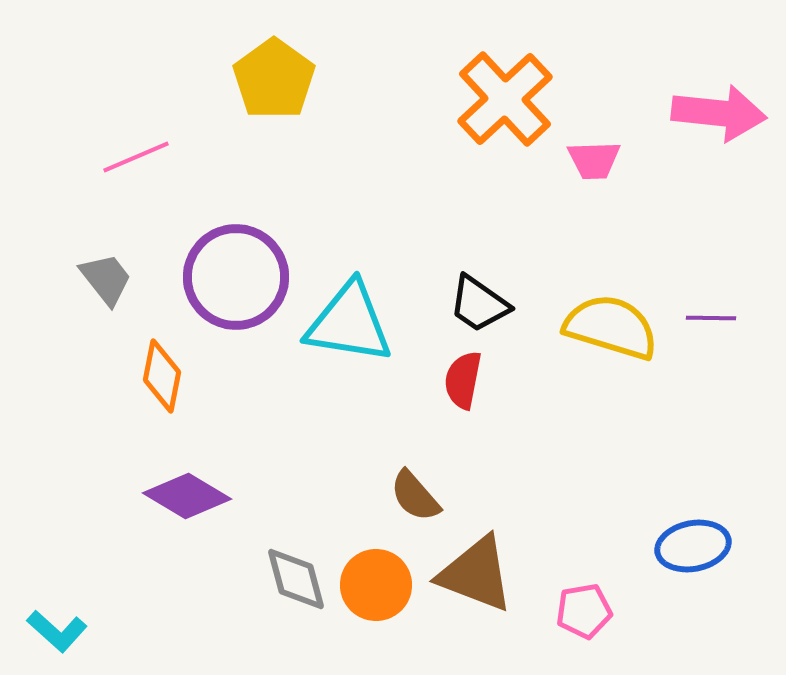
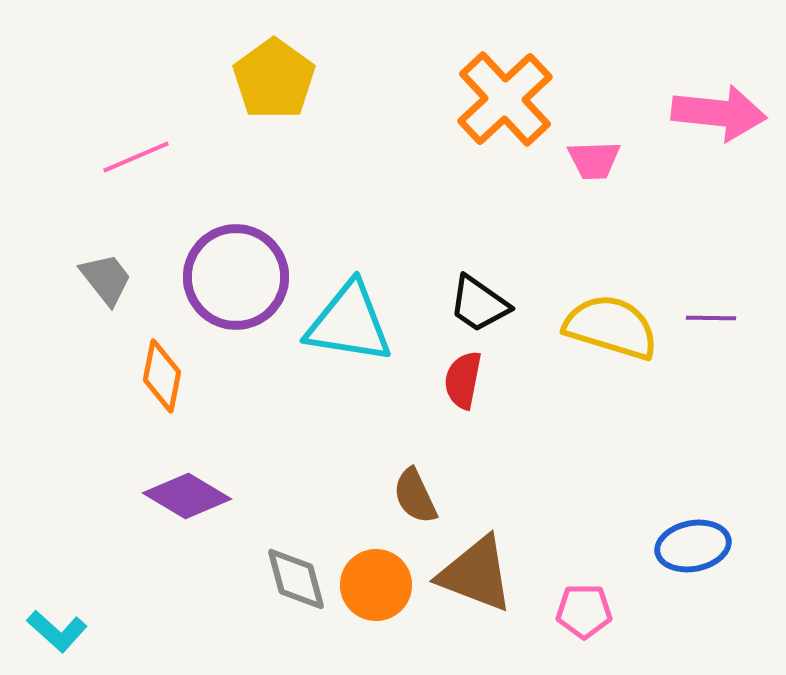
brown semicircle: rotated 16 degrees clockwise
pink pentagon: rotated 10 degrees clockwise
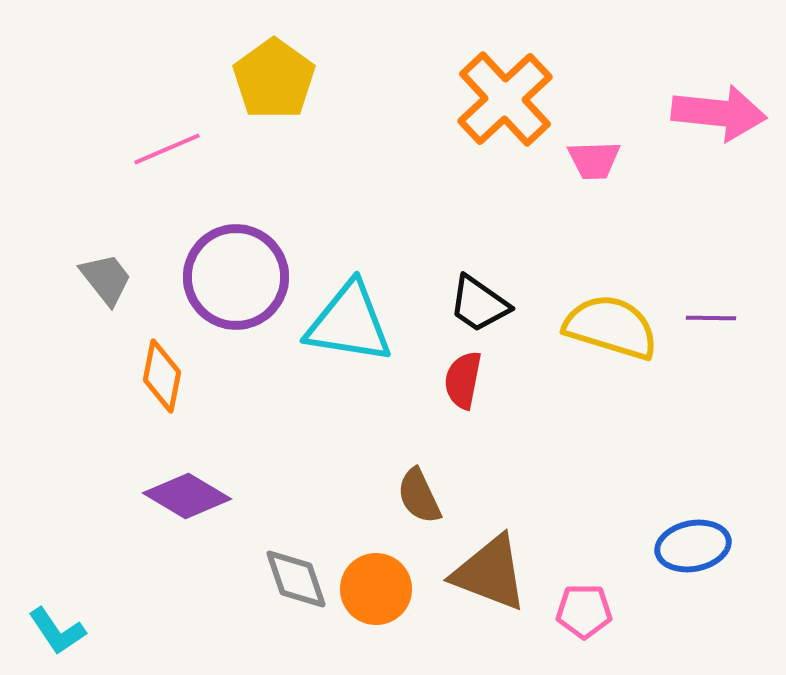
pink line: moved 31 px right, 8 px up
brown semicircle: moved 4 px right
brown triangle: moved 14 px right, 1 px up
gray diamond: rotated 4 degrees counterclockwise
orange circle: moved 4 px down
cyan L-shape: rotated 14 degrees clockwise
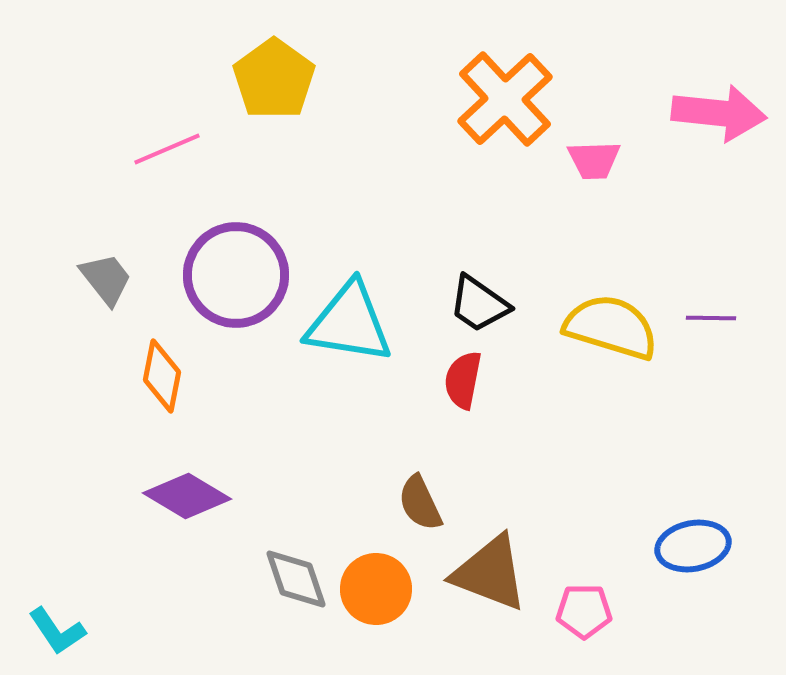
purple circle: moved 2 px up
brown semicircle: moved 1 px right, 7 px down
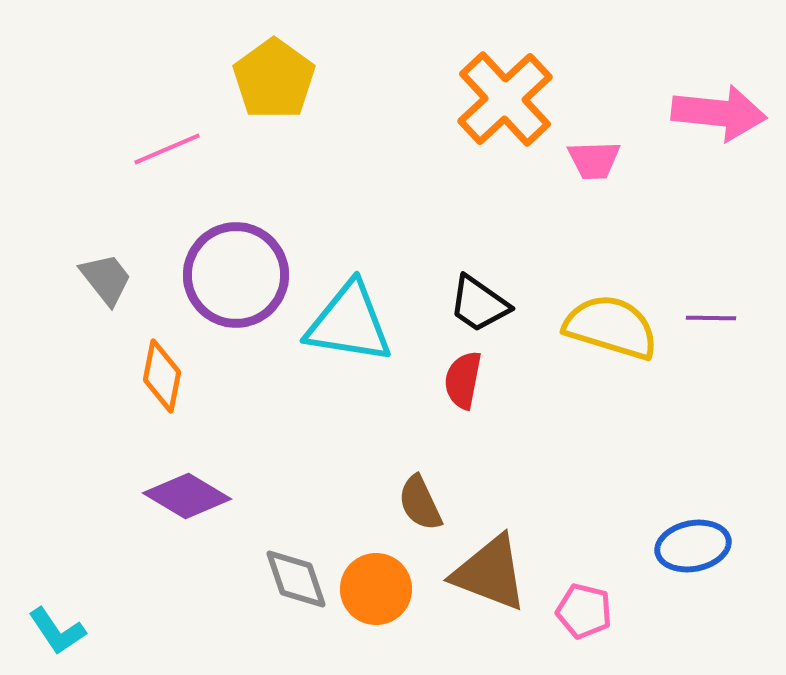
pink pentagon: rotated 14 degrees clockwise
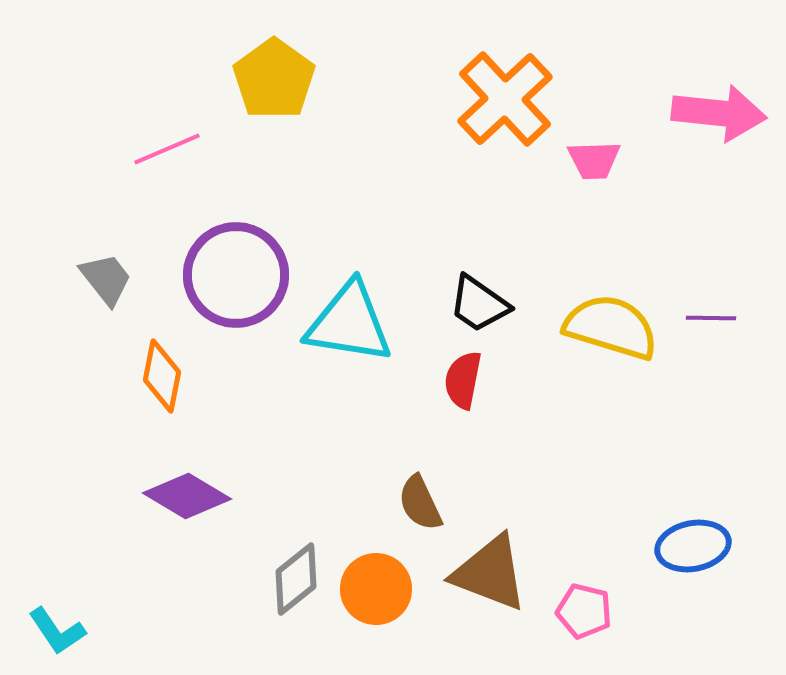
gray diamond: rotated 70 degrees clockwise
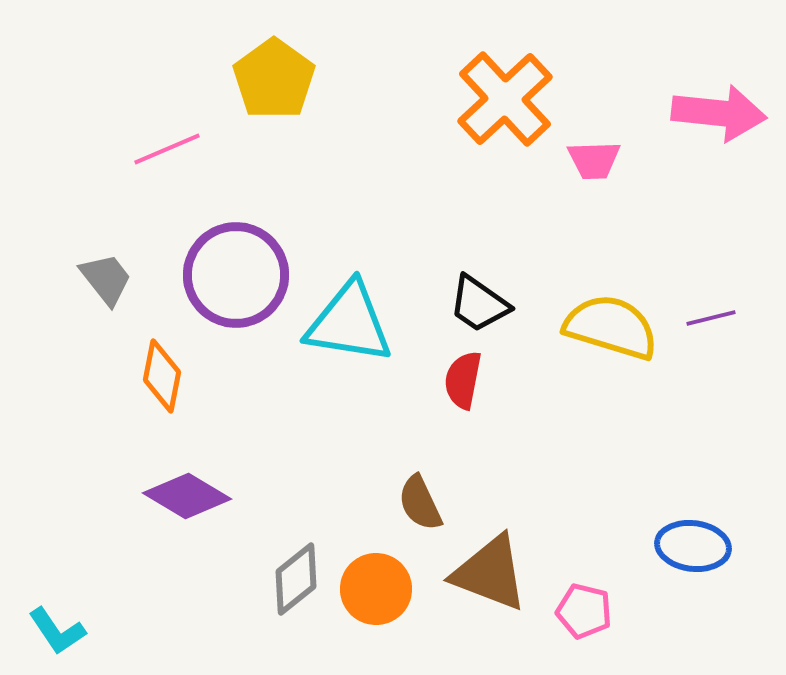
purple line: rotated 15 degrees counterclockwise
blue ellipse: rotated 18 degrees clockwise
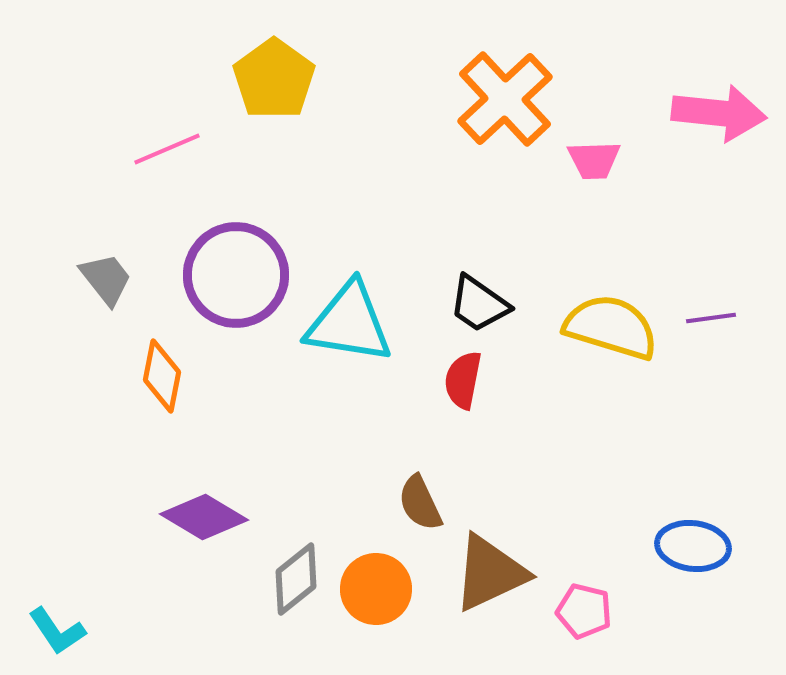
purple line: rotated 6 degrees clockwise
purple diamond: moved 17 px right, 21 px down
brown triangle: rotated 46 degrees counterclockwise
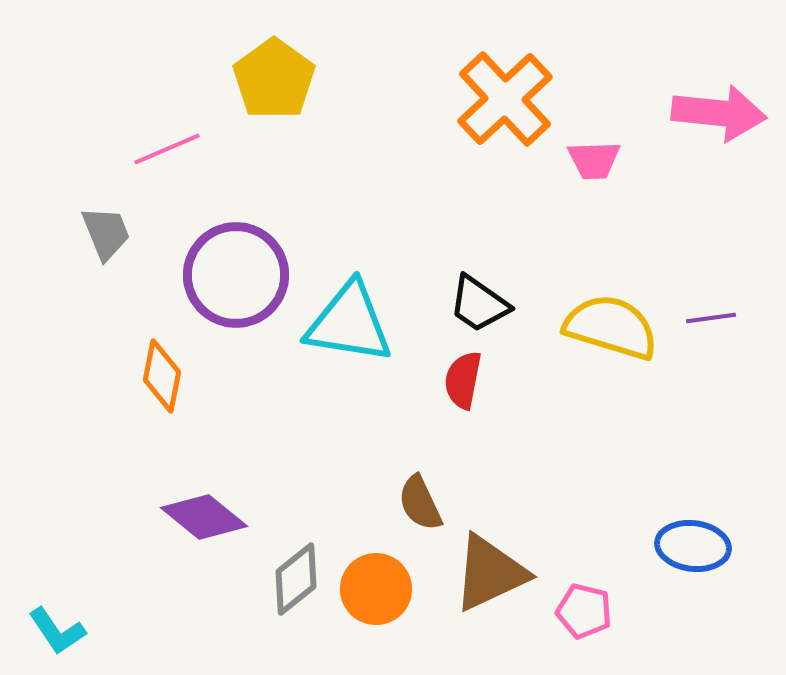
gray trapezoid: moved 46 px up; rotated 16 degrees clockwise
purple diamond: rotated 8 degrees clockwise
